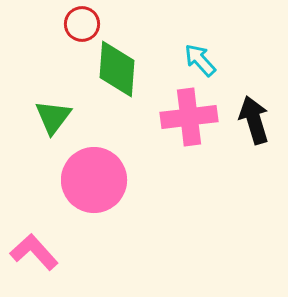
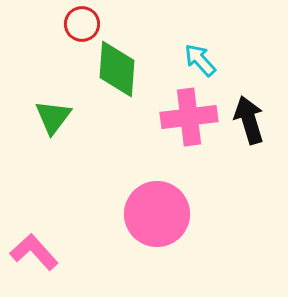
black arrow: moved 5 px left
pink circle: moved 63 px right, 34 px down
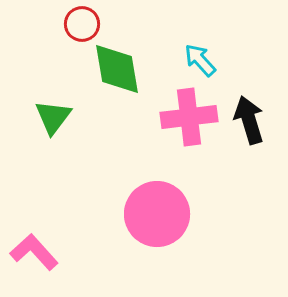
green diamond: rotated 14 degrees counterclockwise
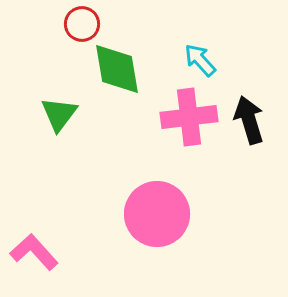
green triangle: moved 6 px right, 3 px up
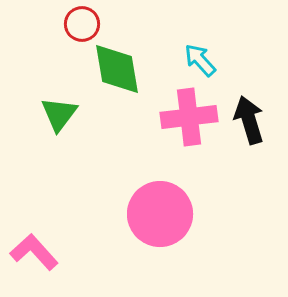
pink circle: moved 3 px right
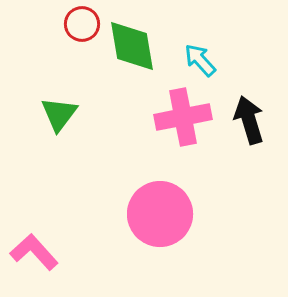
green diamond: moved 15 px right, 23 px up
pink cross: moved 6 px left; rotated 4 degrees counterclockwise
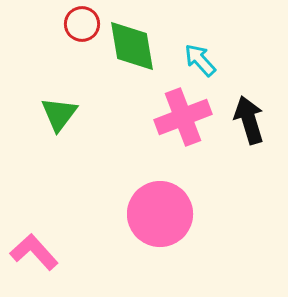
pink cross: rotated 10 degrees counterclockwise
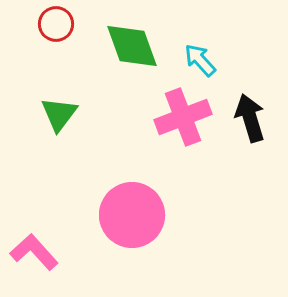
red circle: moved 26 px left
green diamond: rotated 10 degrees counterclockwise
black arrow: moved 1 px right, 2 px up
pink circle: moved 28 px left, 1 px down
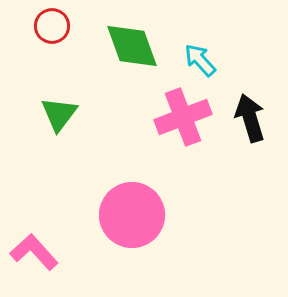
red circle: moved 4 px left, 2 px down
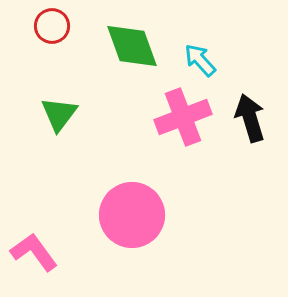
pink L-shape: rotated 6 degrees clockwise
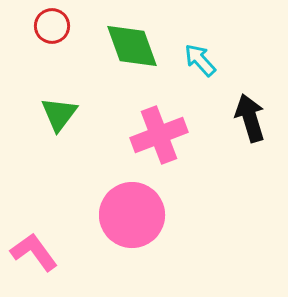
pink cross: moved 24 px left, 18 px down
